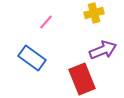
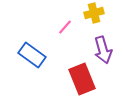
pink line: moved 19 px right, 5 px down
purple arrow: rotated 96 degrees clockwise
blue rectangle: moved 3 px up
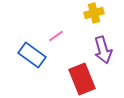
pink line: moved 9 px left, 9 px down; rotated 14 degrees clockwise
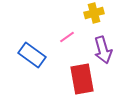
pink line: moved 11 px right, 1 px down
red rectangle: rotated 12 degrees clockwise
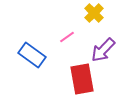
yellow cross: rotated 30 degrees counterclockwise
purple arrow: rotated 60 degrees clockwise
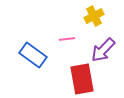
yellow cross: moved 3 px down; rotated 18 degrees clockwise
pink line: moved 2 px down; rotated 28 degrees clockwise
blue rectangle: moved 1 px right
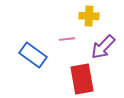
yellow cross: moved 5 px left; rotated 30 degrees clockwise
purple arrow: moved 3 px up
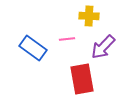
blue rectangle: moved 7 px up
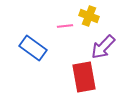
yellow cross: rotated 18 degrees clockwise
pink line: moved 2 px left, 13 px up
red rectangle: moved 2 px right, 2 px up
